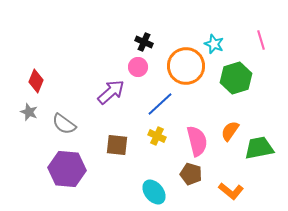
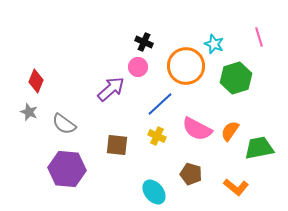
pink line: moved 2 px left, 3 px up
purple arrow: moved 3 px up
pink semicircle: moved 12 px up; rotated 132 degrees clockwise
orange L-shape: moved 5 px right, 4 px up
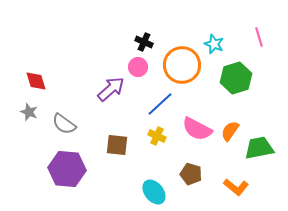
orange circle: moved 4 px left, 1 px up
red diamond: rotated 40 degrees counterclockwise
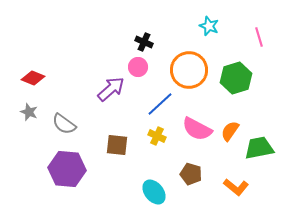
cyan star: moved 5 px left, 18 px up
orange circle: moved 7 px right, 5 px down
red diamond: moved 3 px left, 3 px up; rotated 50 degrees counterclockwise
